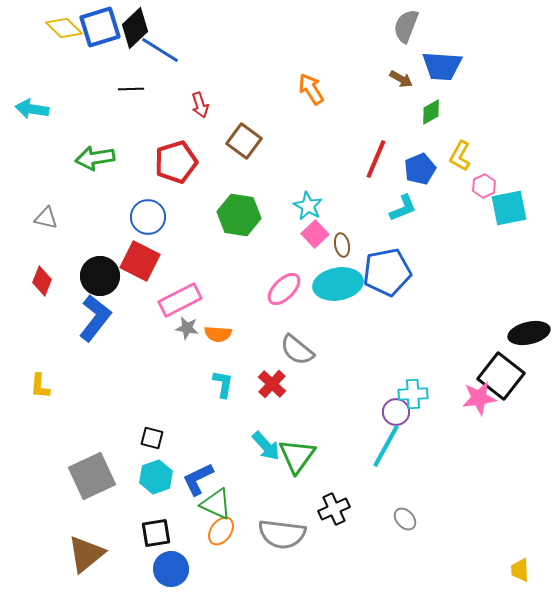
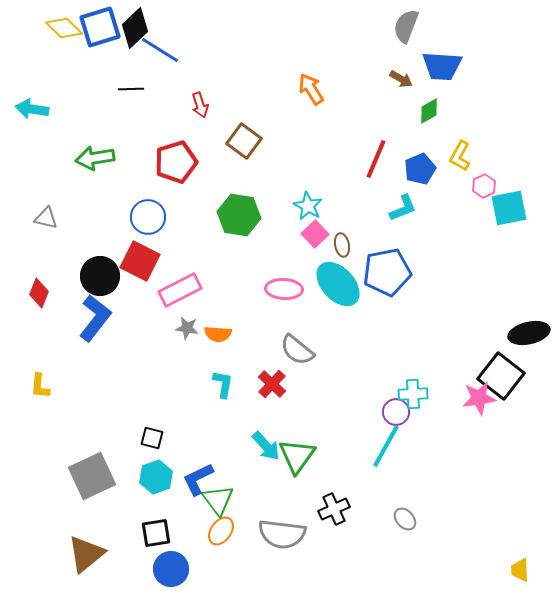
green diamond at (431, 112): moved 2 px left, 1 px up
red diamond at (42, 281): moved 3 px left, 12 px down
cyan ellipse at (338, 284): rotated 57 degrees clockwise
pink ellipse at (284, 289): rotated 48 degrees clockwise
pink rectangle at (180, 300): moved 10 px up
green triangle at (216, 504): moved 2 px right, 4 px up; rotated 28 degrees clockwise
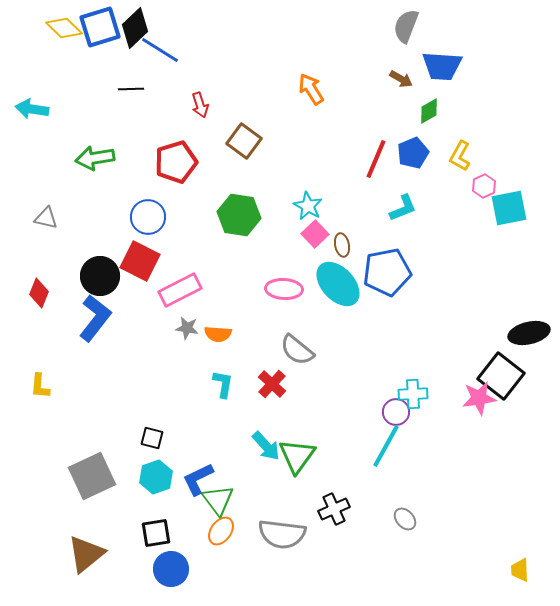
blue pentagon at (420, 169): moved 7 px left, 16 px up
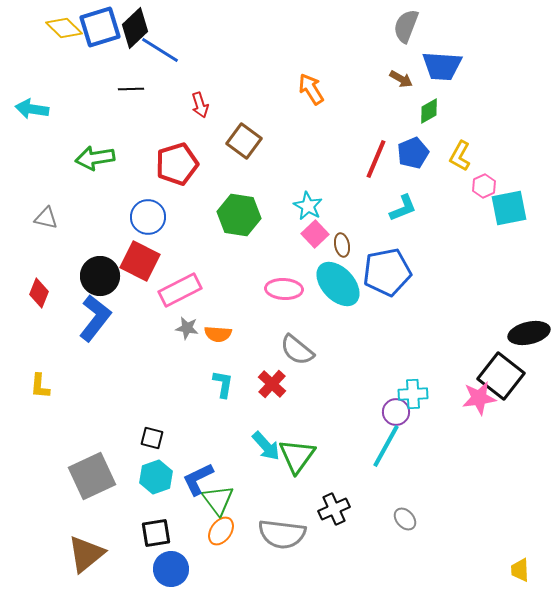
red pentagon at (176, 162): moved 1 px right, 2 px down
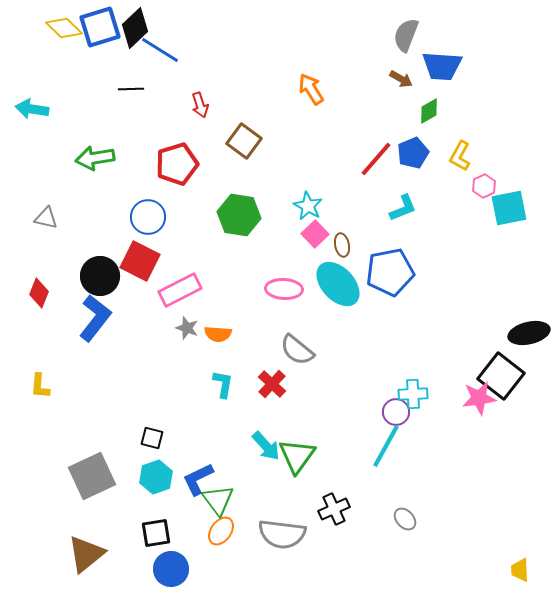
gray semicircle at (406, 26): moved 9 px down
red line at (376, 159): rotated 18 degrees clockwise
blue pentagon at (387, 272): moved 3 px right
gray star at (187, 328): rotated 10 degrees clockwise
